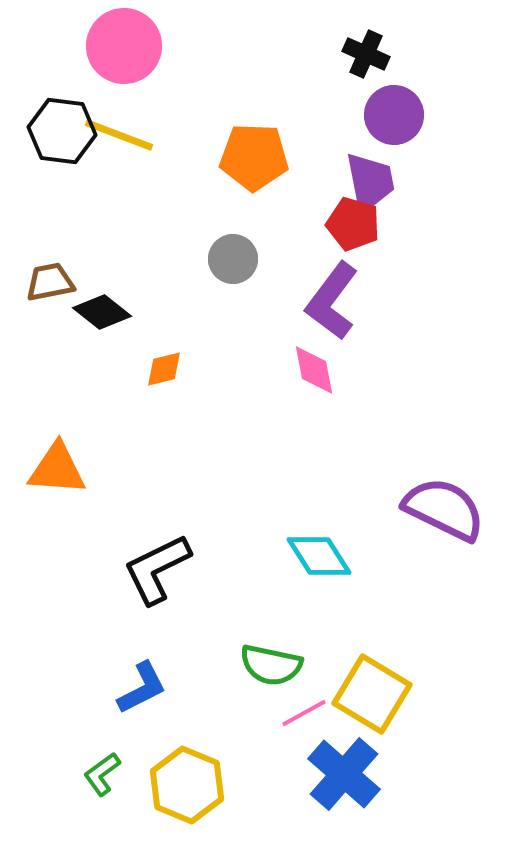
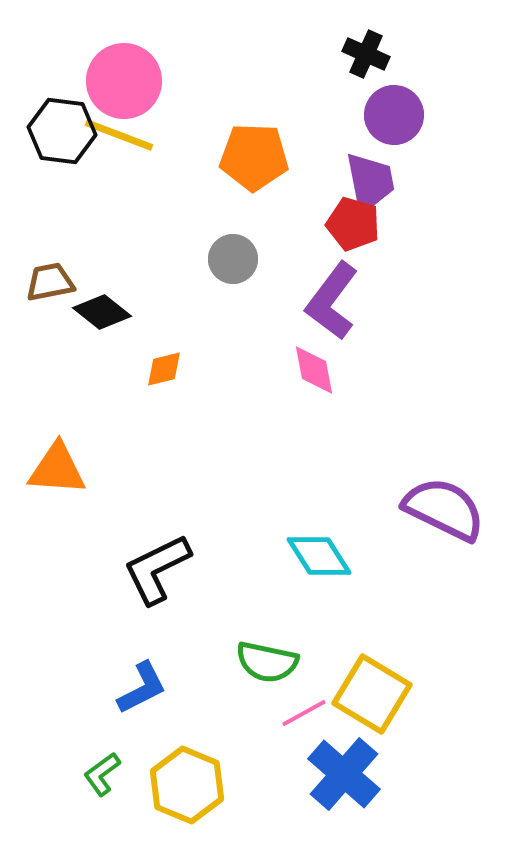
pink circle: moved 35 px down
green semicircle: moved 4 px left, 3 px up
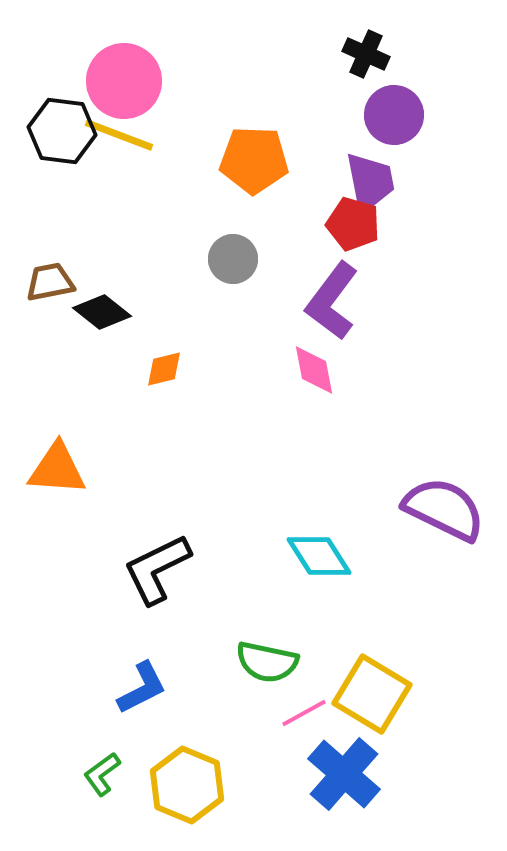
orange pentagon: moved 3 px down
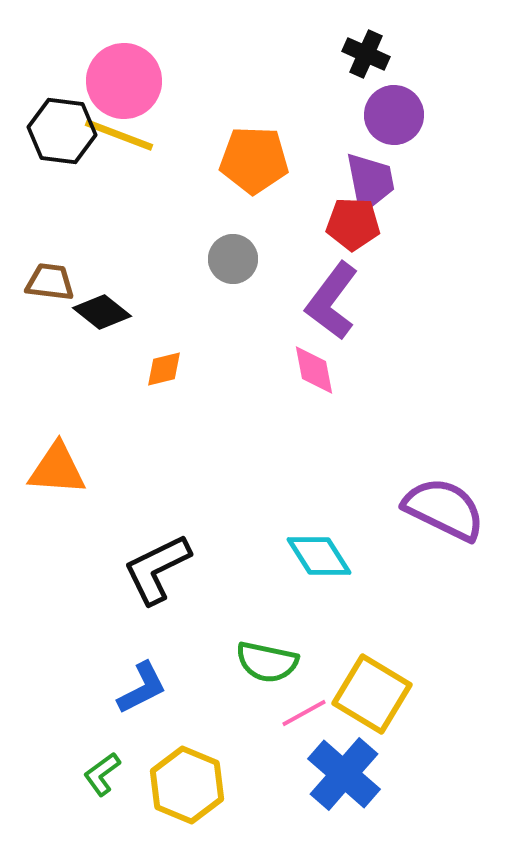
red pentagon: rotated 14 degrees counterclockwise
brown trapezoid: rotated 18 degrees clockwise
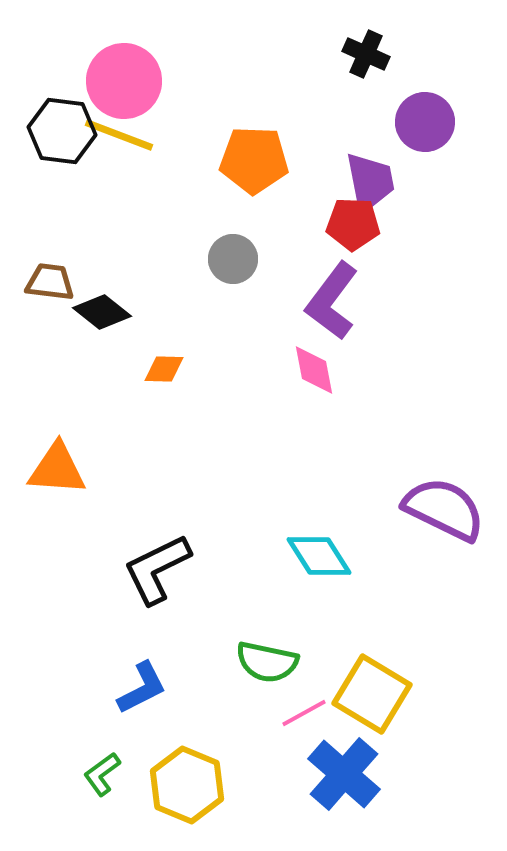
purple circle: moved 31 px right, 7 px down
orange diamond: rotated 15 degrees clockwise
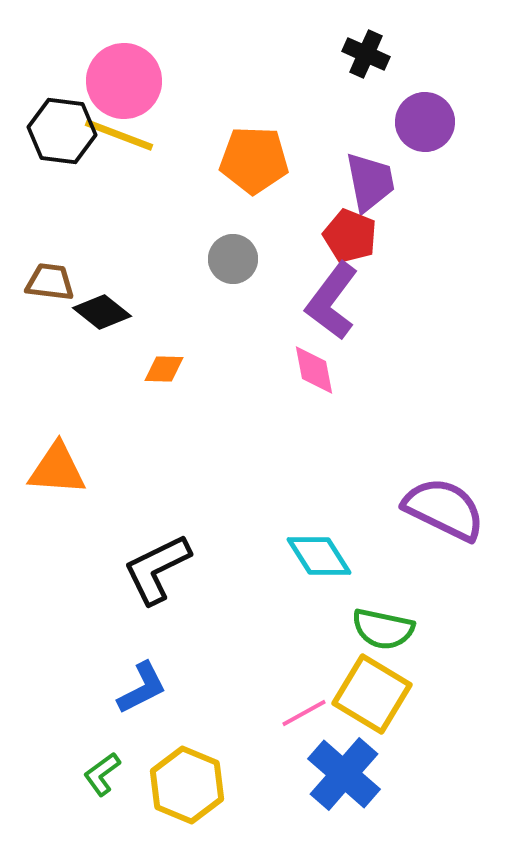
red pentagon: moved 3 px left, 12 px down; rotated 20 degrees clockwise
green semicircle: moved 116 px right, 33 px up
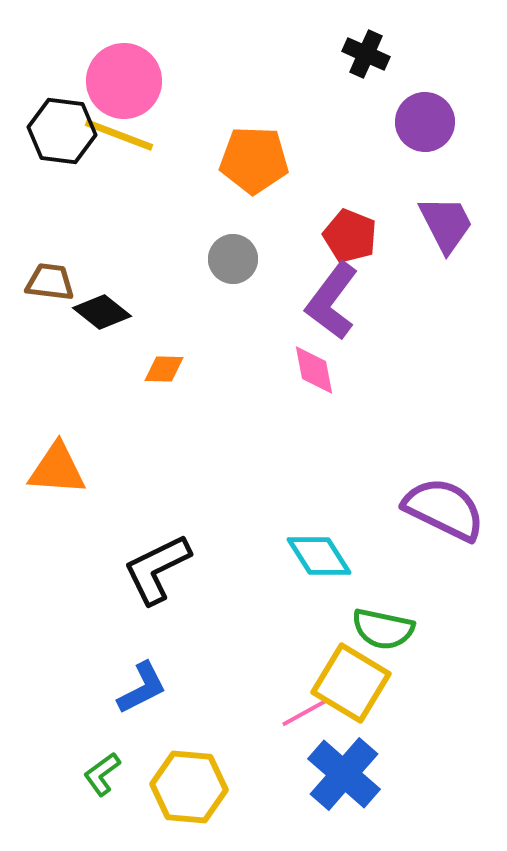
purple trapezoid: moved 76 px right, 42 px down; rotated 16 degrees counterclockwise
yellow square: moved 21 px left, 11 px up
yellow hexagon: moved 2 px right, 2 px down; rotated 18 degrees counterclockwise
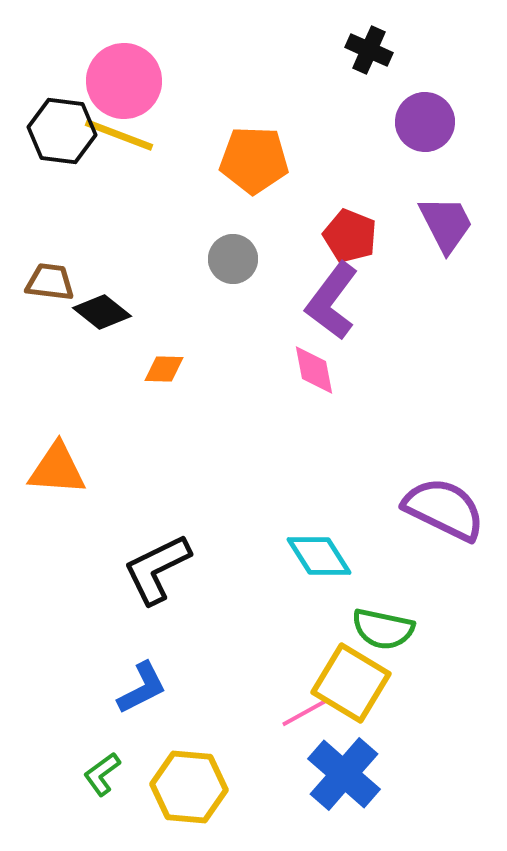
black cross: moved 3 px right, 4 px up
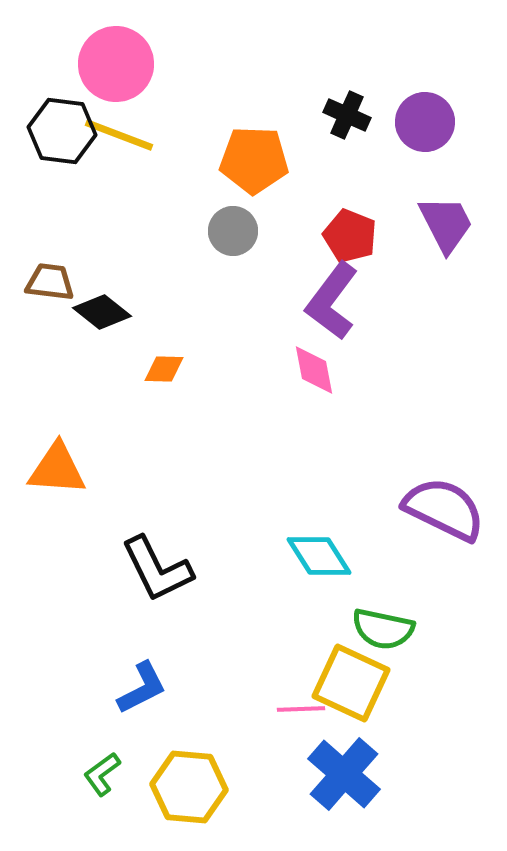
black cross: moved 22 px left, 65 px down
pink circle: moved 8 px left, 17 px up
gray circle: moved 28 px up
black L-shape: rotated 90 degrees counterclockwise
yellow square: rotated 6 degrees counterclockwise
pink line: moved 3 px left, 4 px up; rotated 27 degrees clockwise
